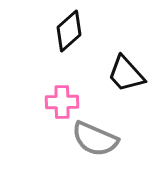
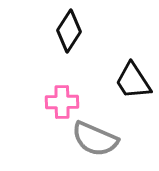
black diamond: rotated 15 degrees counterclockwise
black trapezoid: moved 7 px right, 7 px down; rotated 9 degrees clockwise
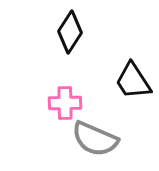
black diamond: moved 1 px right, 1 px down
pink cross: moved 3 px right, 1 px down
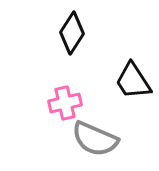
black diamond: moved 2 px right, 1 px down
pink cross: rotated 12 degrees counterclockwise
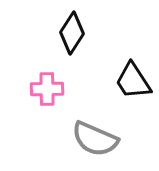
pink cross: moved 18 px left, 14 px up; rotated 12 degrees clockwise
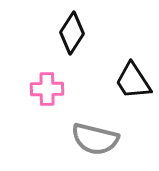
gray semicircle: rotated 9 degrees counterclockwise
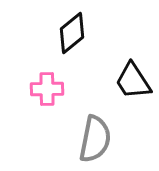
black diamond: rotated 18 degrees clockwise
gray semicircle: rotated 93 degrees counterclockwise
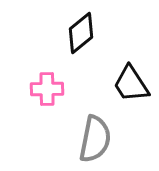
black diamond: moved 9 px right
black trapezoid: moved 2 px left, 3 px down
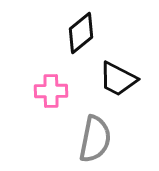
black trapezoid: moved 13 px left, 5 px up; rotated 30 degrees counterclockwise
pink cross: moved 4 px right, 2 px down
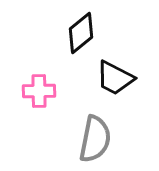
black trapezoid: moved 3 px left, 1 px up
pink cross: moved 12 px left
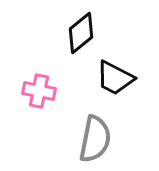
pink cross: rotated 12 degrees clockwise
